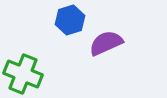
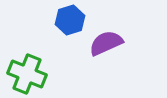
green cross: moved 4 px right
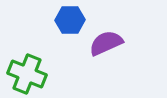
blue hexagon: rotated 16 degrees clockwise
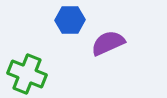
purple semicircle: moved 2 px right
